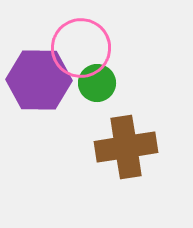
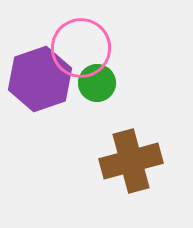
purple hexagon: moved 1 px right, 1 px up; rotated 20 degrees counterclockwise
brown cross: moved 5 px right, 14 px down; rotated 6 degrees counterclockwise
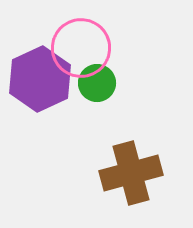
purple hexagon: rotated 6 degrees counterclockwise
brown cross: moved 12 px down
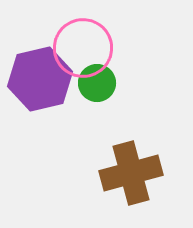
pink circle: moved 2 px right
purple hexagon: rotated 12 degrees clockwise
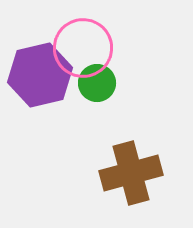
purple hexagon: moved 4 px up
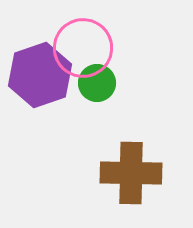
purple hexagon: rotated 6 degrees counterclockwise
brown cross: rotated 16 degrees clockwise
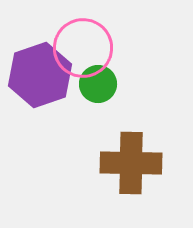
green circle: moved 1 px right, 1 px down
brown cross: moved 10 px up
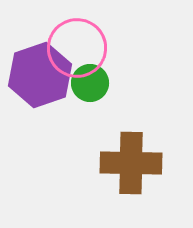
pink circle: moved 6 px left
green circle: moved 8 px left, 1 px up
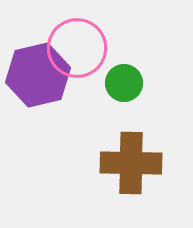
purple hexagon: moved 2 px left; rotated 6 degrees clockwise
green circle: moved 34 px right
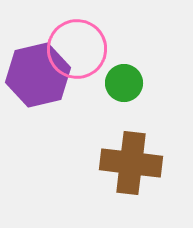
pink circle: moved 1 px down
brown cross: rotated 6 degrees clockwise
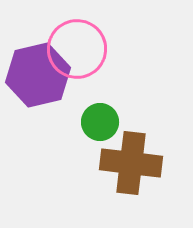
green circle: moved 24 px left, 39 px down
